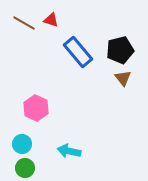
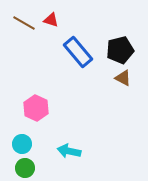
brown triangle: rotated 24 degrees counterclockwise
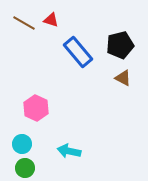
black pentagon: moved 5 px up
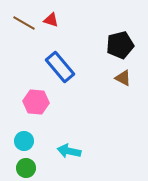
blue rectangle: moved 18 px left, 15 px down
pink hexagon: moved 6 px up; rotated 20 degrees counterclockwise
cyan circle: moved 2 px right, 3 px up
green circle: moved 1 px right
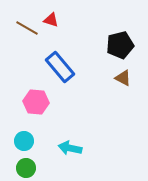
brown line: moved 3 px right, 5 px down
cyan arrow: moved 1 px right, 3 px up
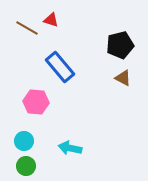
green circle: moved 2 px up
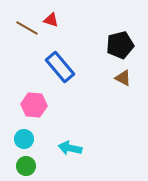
pink hexagon: moved 2 px left, 3 px down
cyan circle: moved 2 px up
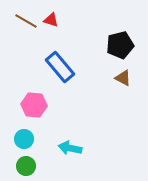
brown line: moved 1 px left, 7 px up
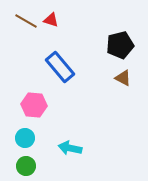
cyan circle: moved 1 px right, 1 px up
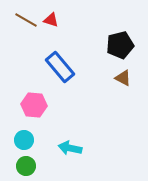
brown line: moved 1 px up
cyan circle: moved 1 px left, 2 px down
